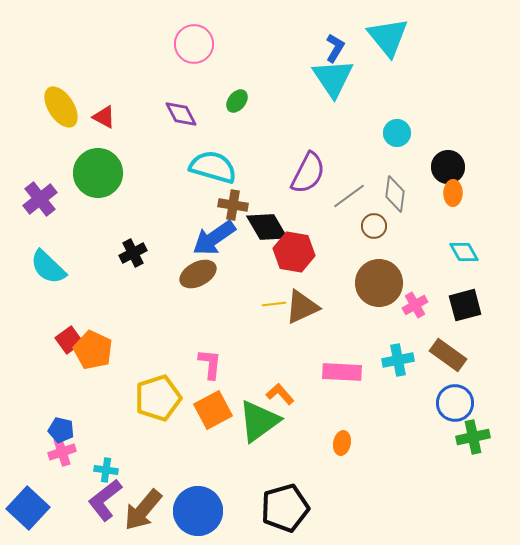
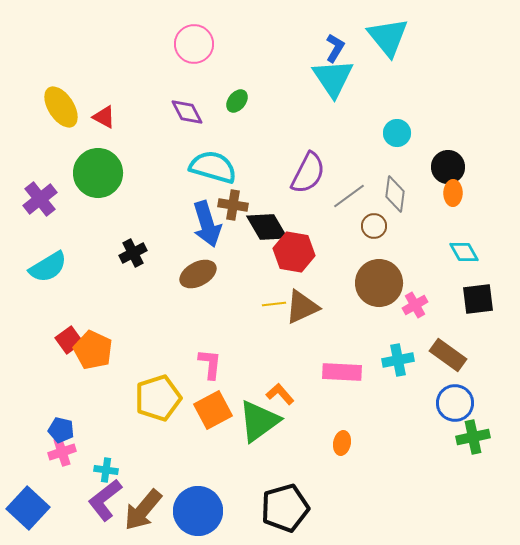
purple diamond at (181, 114): moved 6 px right, 2 px up
blue arrow at (214, 238): moved 7 px left, 14 px up; rotated 72 degrees counterclockwise
cyan semicircle at (48, 267): rotated 75 degrees counterclockwise
black square at (465, 305): moved 13 px right, 6 px up; rotated 8 degrees clockwise
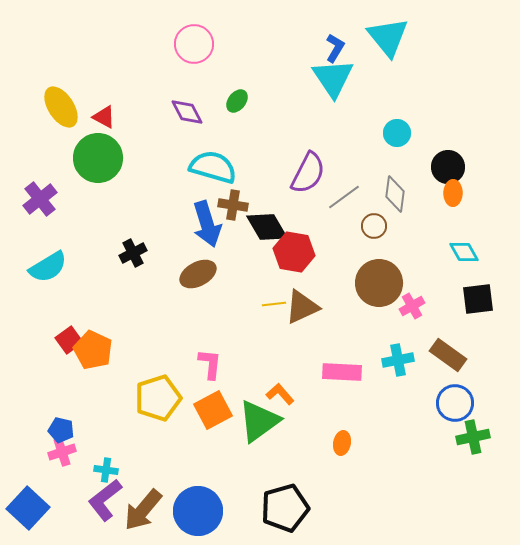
green circle at (98, 173): moved 15 px up
gray line at (349, 196): moved 5 px left, 1 px down
pink cross at (415, 305): moved 3 px left, 1 px down
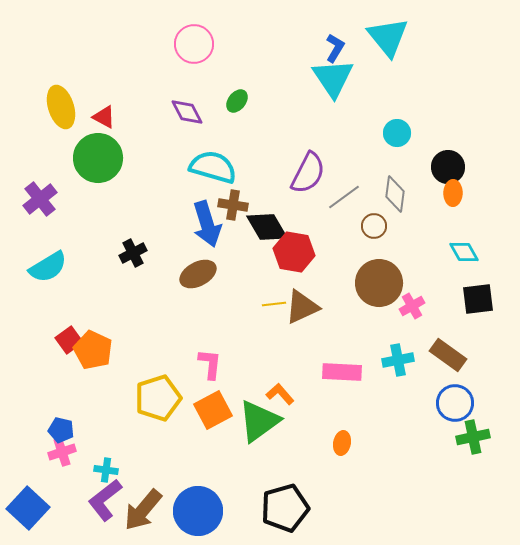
yellow ellipse at (61, 107): rotated 15 degrees clockwise
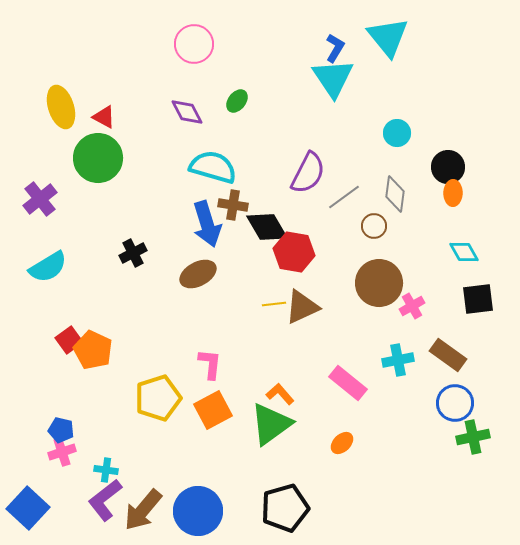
pink rectangle at (342, 372): moved 6 px right, 11 px down; rotated 36 degrees clockwise
green triangle at (259, 421): moved 12 px right, 3 px down
orange ellipse at (342, 443): rotated 35 degrees clockwise
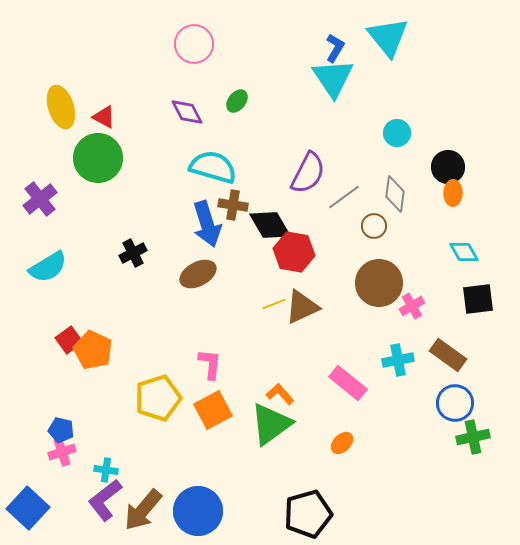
black diamond at (267, 227): moved 3 px right, 2 px up
yellow line at (274, 304): rotated 15 degrees counterclockwise
black pentagon at (285, 508): moved 23 px right, 6 px down
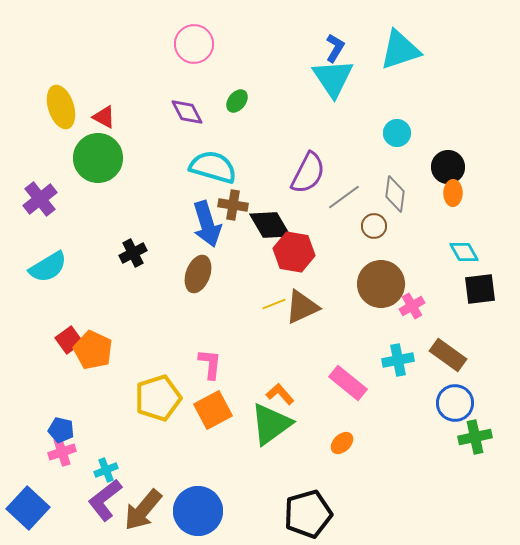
cyan triangle at (388, 37): moved 12 px right, 13 px down; rotated 51 degrees clockwise
brown ellipse at (198, 274): rotated 42 degrees counterclockwise
brown circle at (379, 283): moved 2 px right, 1 px down
black square at (478, 299): moved 2 px right, 10 px up
green cross at (473, 437): moved 2 px right
cyan cross at (106, 470): rotated 30 degrees counterclockwise
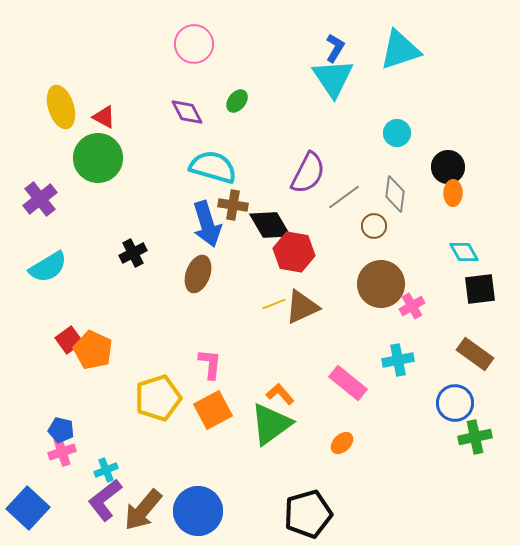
brown rectangle at (448, 355): moved 27 px right, 1 px up
